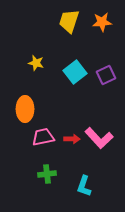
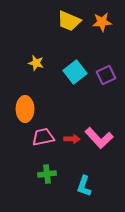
yellow trapezoid: rotated 85 degrees counterclockwise
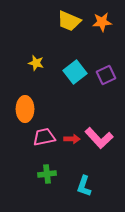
pink trapezoid: moved 1 px right
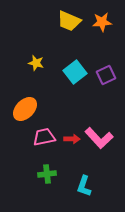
orange ellipse: rotated 45 degrees clockwise
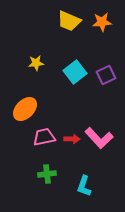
yellow star: rotated 21 degrees counterclockwise
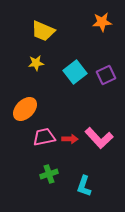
yellow trapezoid: moved 26 px left, 10 px down
red arrow: moved 2 px left
green cross: moved 2 px right; rotated 12 degrees counterclockwise
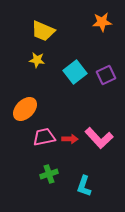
yellow star: moved 1 px right, 3 px up; rotated 14 degrees clockwise
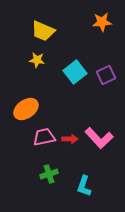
orange ellipse: moved 1 px right; rotated 10 degrees clockwise
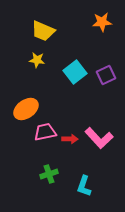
pink trapezoid: moved 1 px right, 5 px up
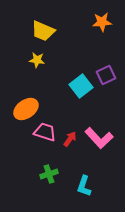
cyan square: moved 6 px right, 14 px down
pink trapezoid: rotated 30 degrees clockwise
red arrow: rotated 56 degrees counterclockwise
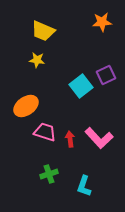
orange ellipse: moved 3 px up
red arrow: rotated 42 degrees counterclockwise
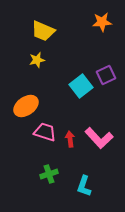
yellow star: rotated 21 degrees counterclockwise
